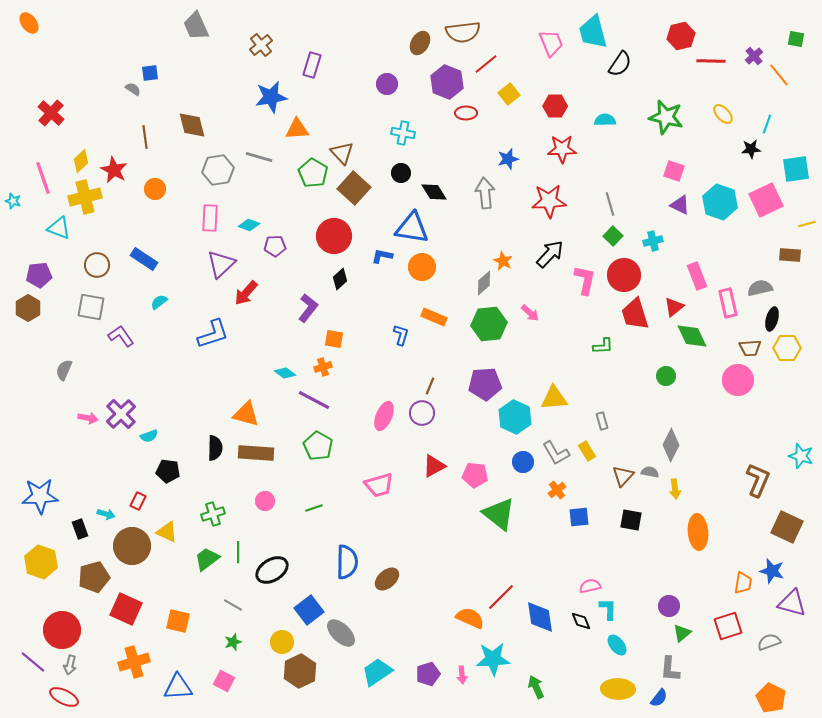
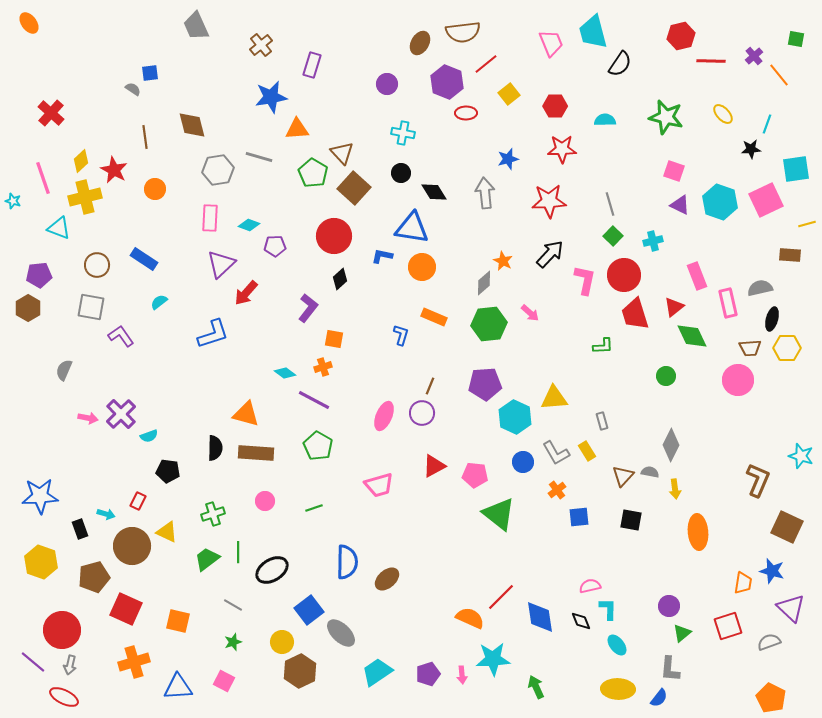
purple triangle at (792, 603): moved 1 px left, 5 px down; rotated 28 degrees clockwise
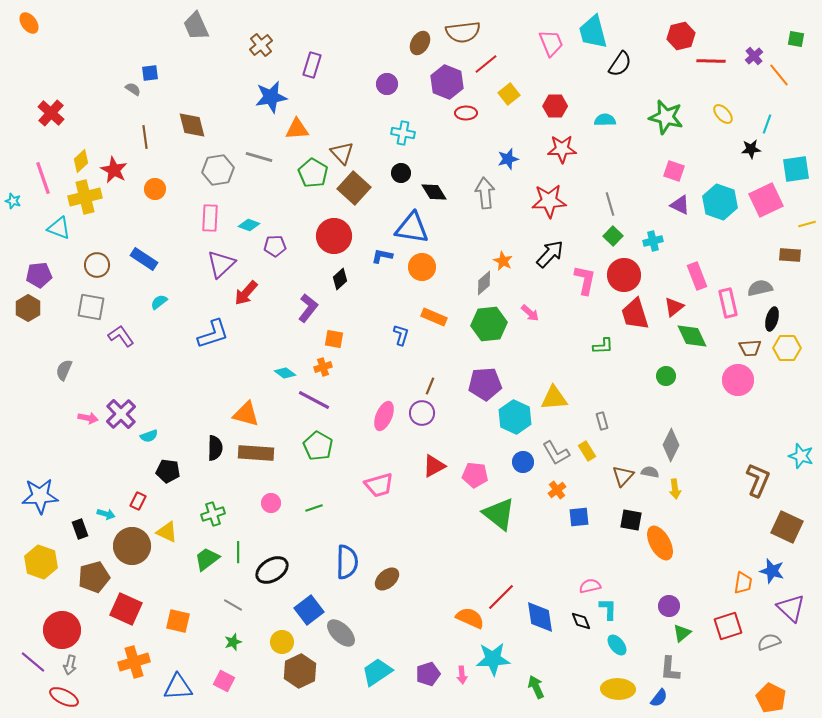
pink circle at (265, 501): moved 6 px right, 2 px down
orange ellipse at (698, 532): moved 38 px left, 11 px down; rotated 24 degrees counterclockwise
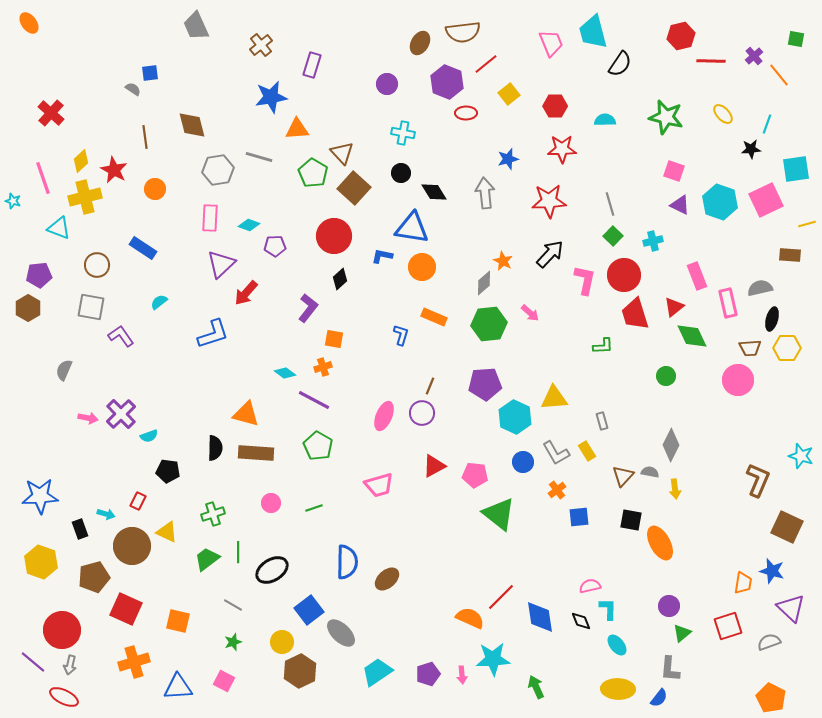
blue rectangle at (144, 259): moved 1 px left, 11 px up
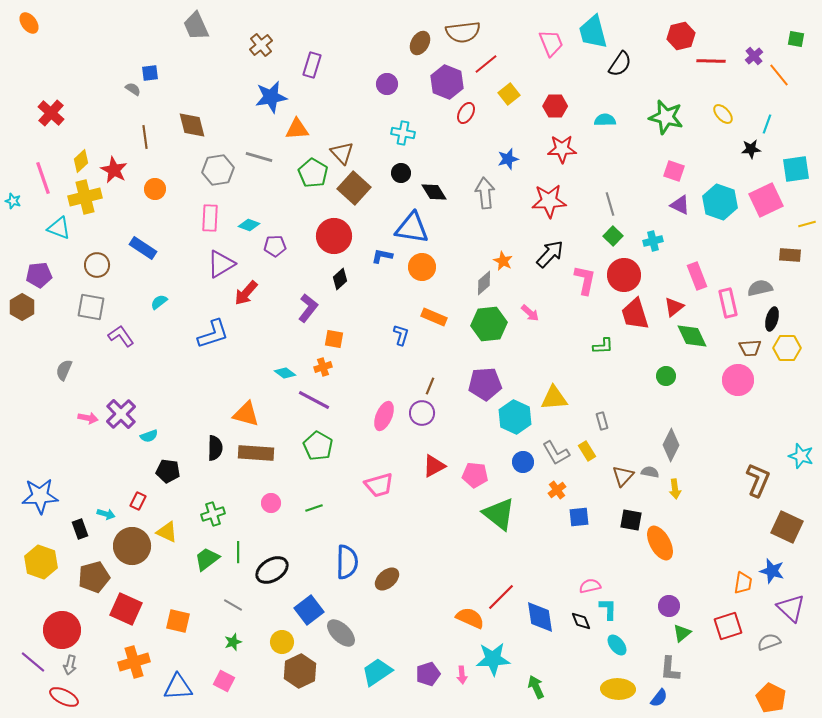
red ellipse at (466, 113): rotated 60 degrees counterclockwise
purple triangle at (221, 264): rotated 12 degrees clockwise
brown hexagon at (28, 308): moved 6 px left, 1 px up
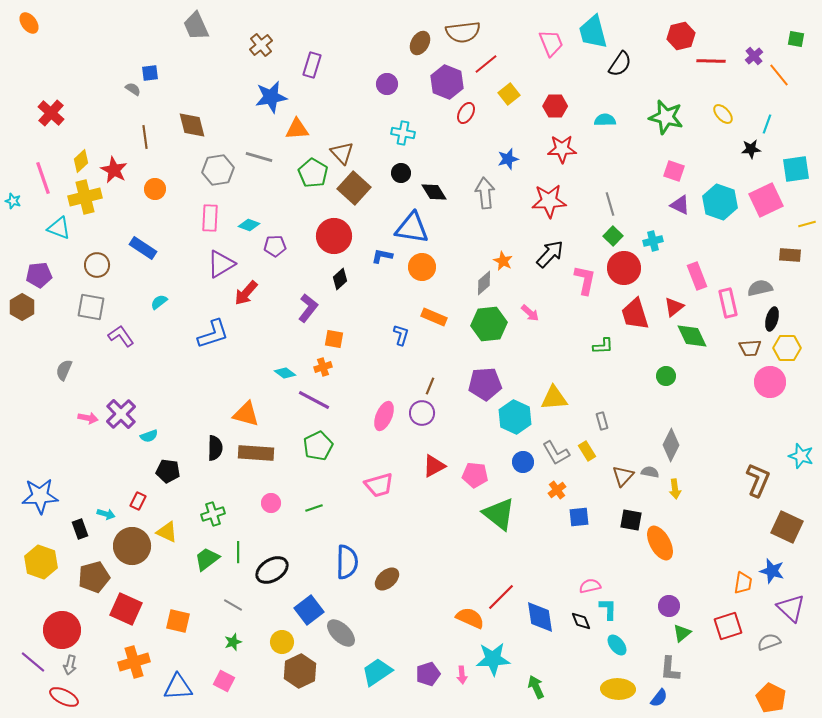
red circle at (624, 275): moved 7 px up
pink circle at (738, 380): moved 32 px right, 2 px down
green pentagon at (318, 446): rotated 16 degrees clockwise
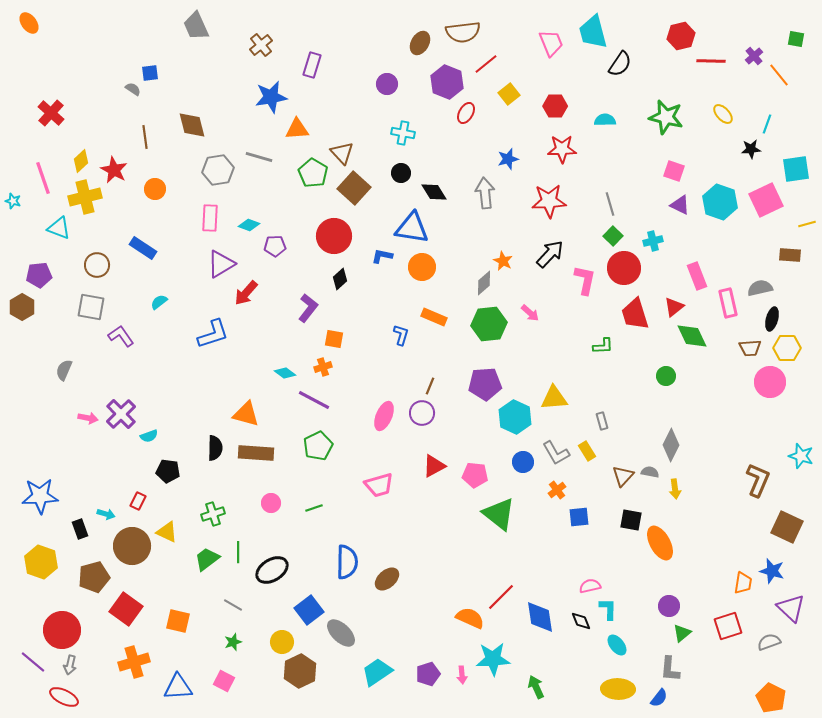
red square at (126, 609): rotated 12 degrees clockwise
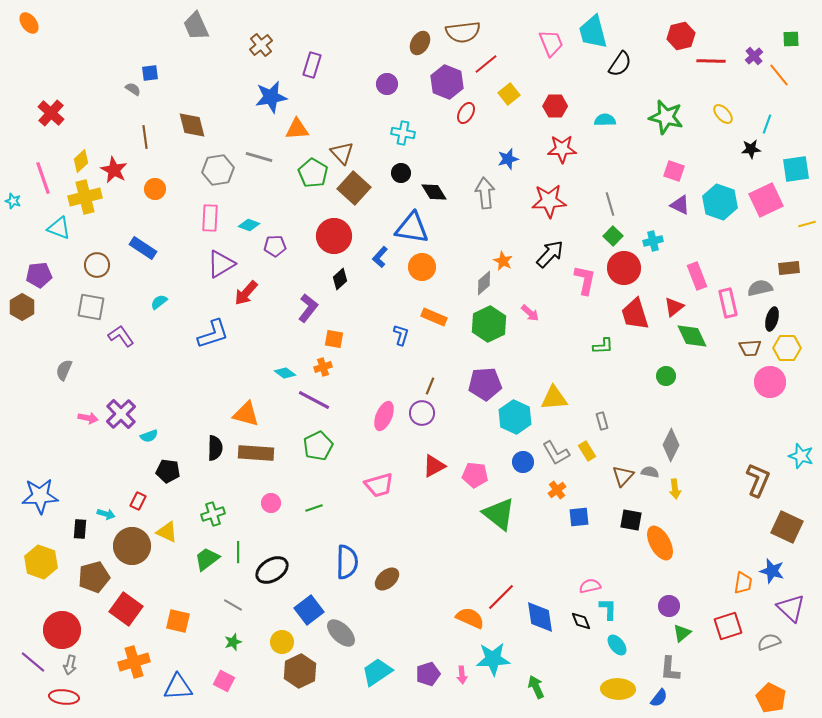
green square at (796, 39): moved 5 px left; rotated 12 degrees counterclockwise
brown rectangle at (790, 255): moved 1 px left, 13 px down; rotated 10 degrees counterclockwise
blue L-shape at (382, 256): moved 2 px left, 1 px down; rotated 60 degrees counterclockwise
green hexagon at (489, 324): rotated 20 degrees counterclockwise
black rectangle at (80, 529): rotated 24 degrees clockwise
red ellipse at (64, 697): rotated 20 degrees counterclockwise
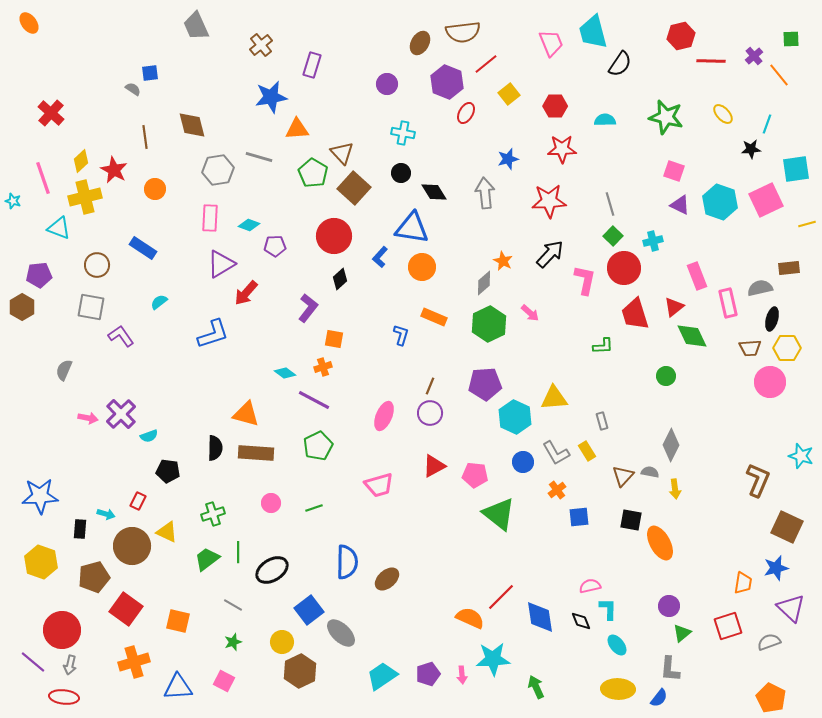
purple circle at (422, 413): moved 8 px right
blue star at (772, 571): moved 4 px right, 3 px up; rotated 30 degrees counterclockwise
cyan trapezoid at (377, 672): moved 5 px right, 4 px down
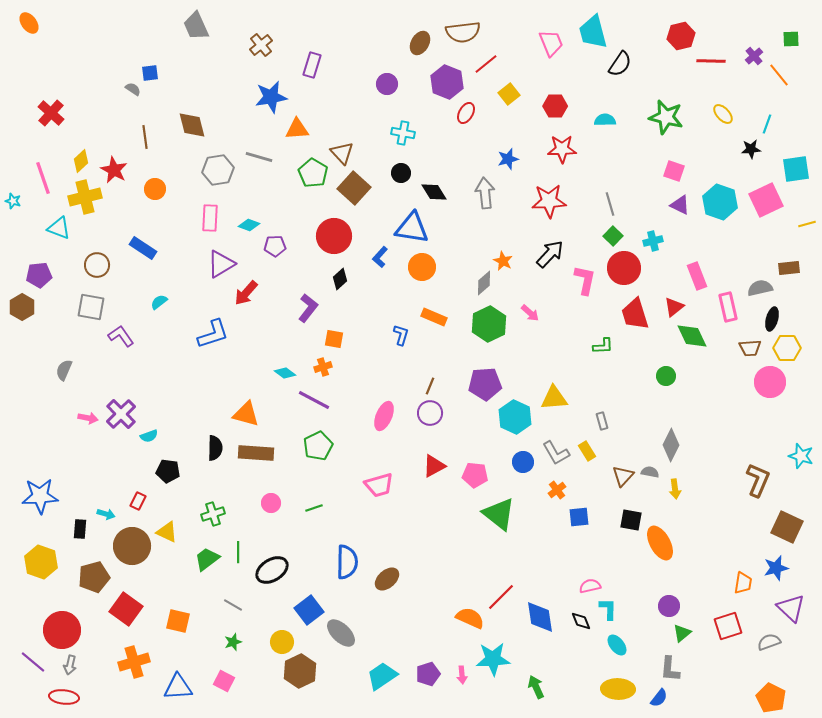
pink rectangle at (728, 303): moved 4 px down
